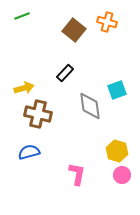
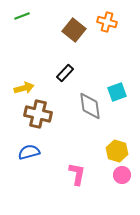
cyan square: moved 2 px down
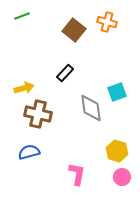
gray diamond: moved 1 px right, 2 px down
pink circle: moved 2 px down
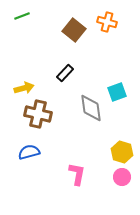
yellow hexagon: moved 5 px right, 1 px down
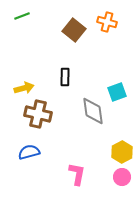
black rectangle: moved 4 px down; rotated 42 degrees counterclockwise
gray diamond: moved 2 px right, 3 px down
yellow hexagon: rotated 15 degrees clockwise
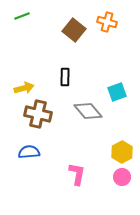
gray diamond: moved 5 px left; rotated 32 degrees counterclockwise
blue semicircle: rotated 10 degrees clockwise
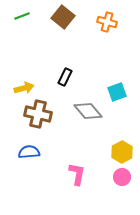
brown square: moved 11 px left, 13 px up
black rectangle: rotated 24 degrees clockwise
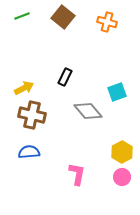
yellow arrow: rotated 12 degrees counterclockwise
brown cross: moved 6 px left, 1 px down
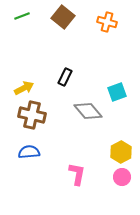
yellow hexagon: moved 1 px left
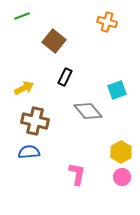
brown square: moved 9 px left, 24 px down
cyan square: moved 2 px up
brown cross: moved 3 px right, 6 px down
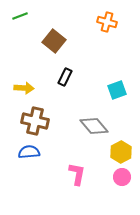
green line: moved 2 px left
yellow arrow: rotated 30 degrees clockwise
gray diamond: moved 6 px right, 15 px down
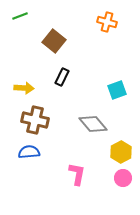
black rectangle: moved 3 px left
brown cross: moved 1 px up
gray diamond: moved 1 px left, 2 px up
pink circle: moved 1 px right, 1 px down
